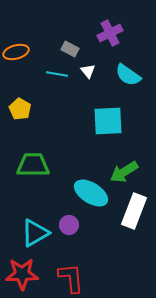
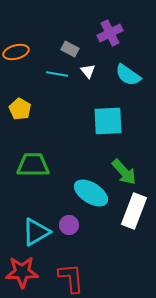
green arrow: rotated 100 degrees counterclockwise
cyan triangle: moved 1 px right, 1 px up
red star: moved 2 px up
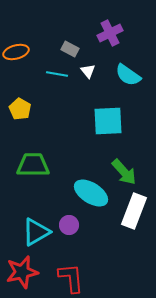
red star: rotated 12 degrees counterclockwise
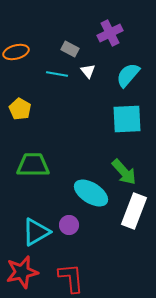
cyan semicircle: rotated 96 degrees clockwise
cyan square: moved 19 px right, 2 px up
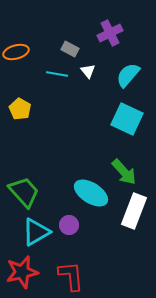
cyan square: rotated 28 degrees clockwise
green trapezoid: moved 9 px left, 27 px down; rotated 48 degrees clockwise
red L-shape: moved 2 px up
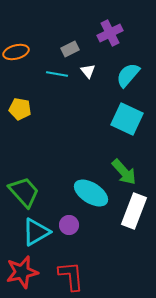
gray rectangle: rotated 54 degrees counterclockwise
yellow pentagon: rotated 20 degrees counterclockwise
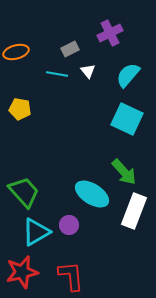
cyan ellipse: moved 1 px right, 1 px down
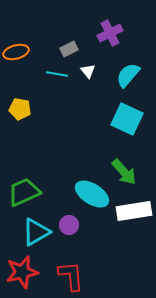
gray rectangle: moved 1 px left
green trapezoid: rotated 72 degrees counterclockwise
white rectangle: rotated 60 degrees clockwise
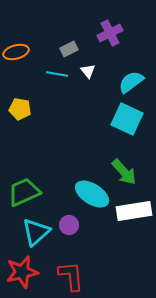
cyan semicircle: moved 3 px right, 7 px down; rotated 12 degrees clockwise
cyan triangle: rotated 12 degrees counterclockwise
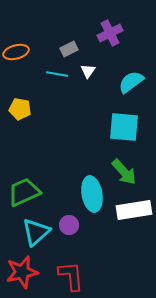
white triangle: rotated 14 degrees clockwise
cyan square: moved 3 px left, 8 px down; rotated 20 degrees counterclockwise
cyan ellipse: rotated 48 degrees clockwise
white rectangle: moved 1 px up
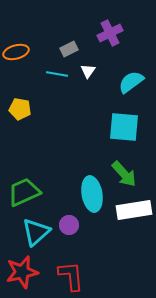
green arrow: moved 2 px down
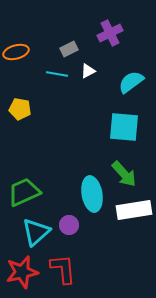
white triangle: rotated 28 degrees clockwise
red L-shape: moved 8 px left, 7 px up
